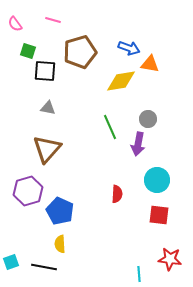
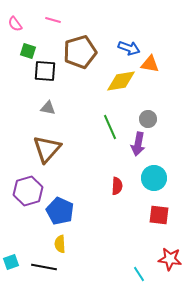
cyan circle: moved 3 px left, 2 px up
red semicircle: moved 8 px up
cyan line: rotated 28 degrees counterclockwise
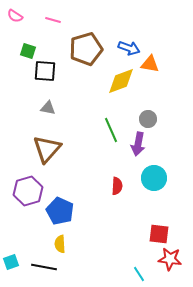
pink semicircle: moved 8 px up; rotated 21 degrees counterclockwise
brown pentagon: moved 6 px right, 3 px up
yellow diamond: rotated 12 degrees counterclockwise
green line: moved 1 px right, 3 px down
red square: moved 19 px down
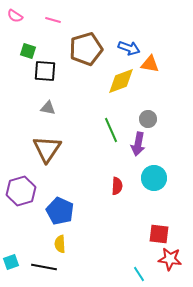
brown triangle: rotated 8 degrees counterclockwise
purple hexagon: moved 7 px left
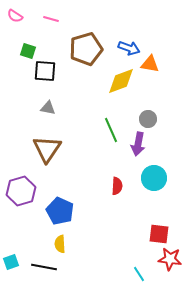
pink line: moved 2 px left, 1 px up
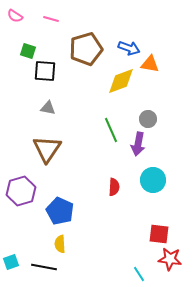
cyan circle: moved 1 px left, 2 px down
red semicircle: moved 3 px left, 1 px down
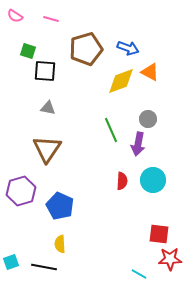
blue arrow: moved 1 px left
orange triangle: moved 8 px down; rotated 18 degrees clockwise
red semicircle: moved 8 px right, 6 px up
blue pentagon: moved 5 px up
red star: rotated 10 degrees counterclockwise
cyan line: rotated 28 degrees counterclockwise
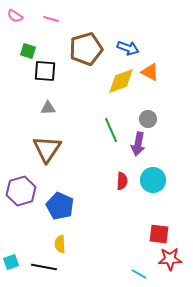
gray triangle: rotated 14 degrees counterclockwise
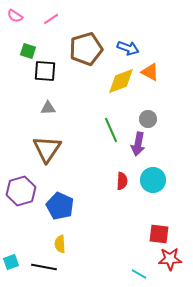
pink line: rotated 49 degrees counterclockwise
